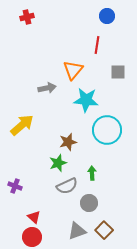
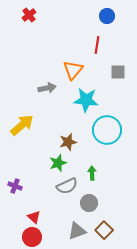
red cross: moved 2 px right, 2 px up; rotated 24 degrees counterclockwise
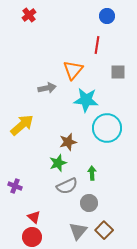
cyan circle: moved 2 px up
gray triangle: moved 1 px right; rotated 30 degrees counterclockwise
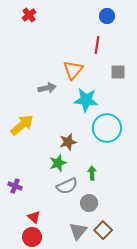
brown square: moved 1 px left
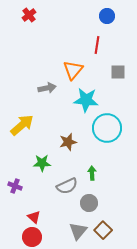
green star: moved 16 px left; rotated 18 degrees clockwise
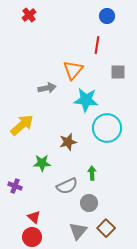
brown square: moved 3 px right, 2 px up
